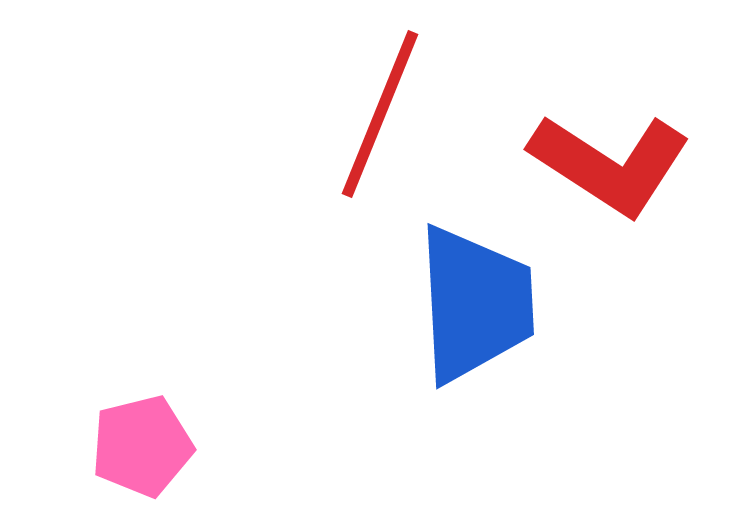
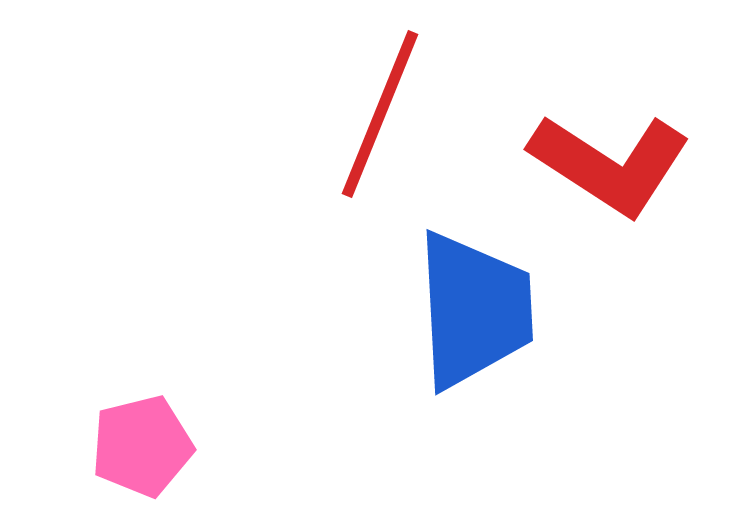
blue trapezoid: moved 1 px left, 6 px down
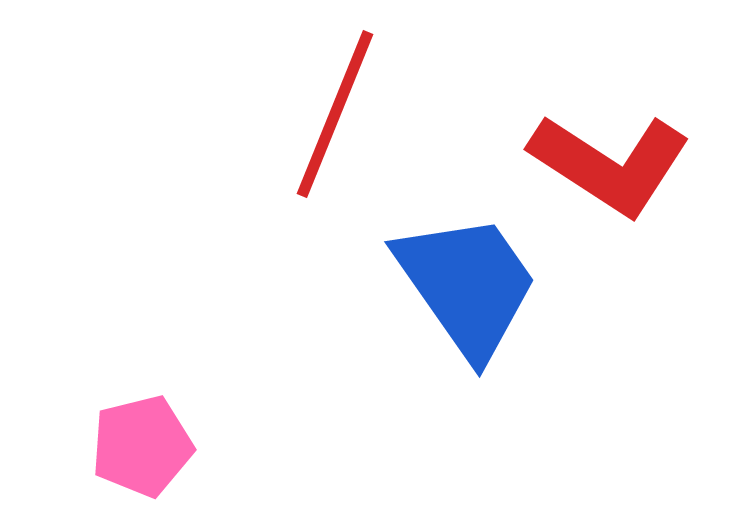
red line: moved 45 px left
blue trapezoid: moved 7 px left, 25 px up; rotated 32 degrees counterclockwise
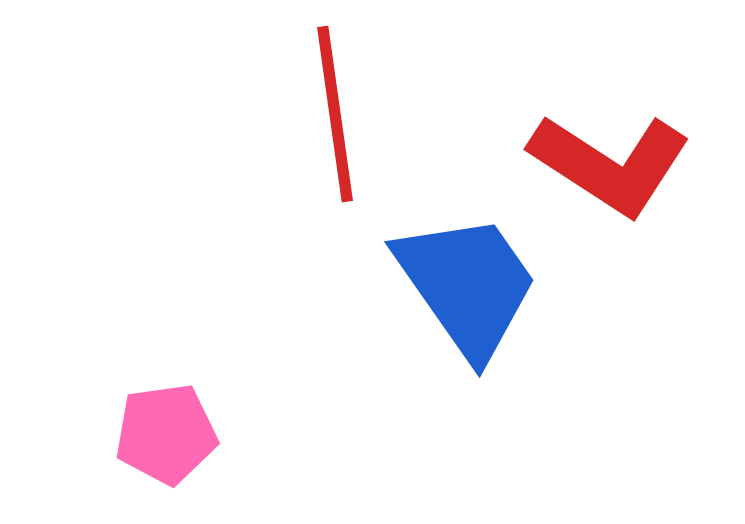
red line: rotated 30 degrees counterclockwise
pink pentagon: moved 24 px right, 12 px up; rotated 6 degrees clockwise
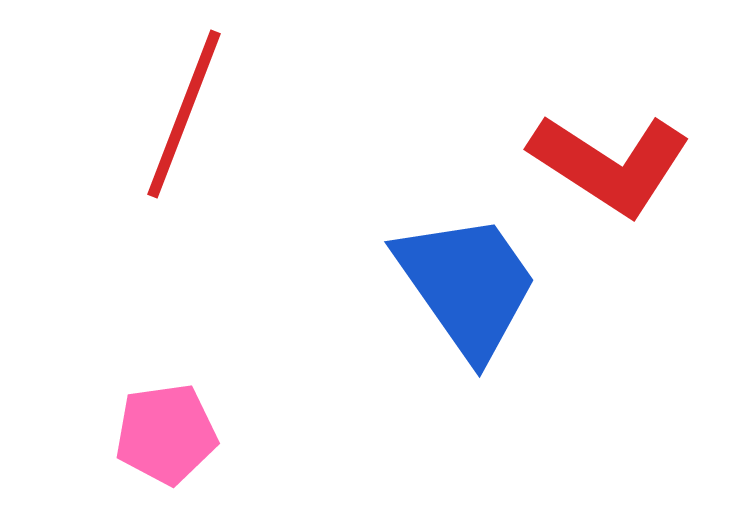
red line: moved 151 px left; rotated 29 degrees clockwise
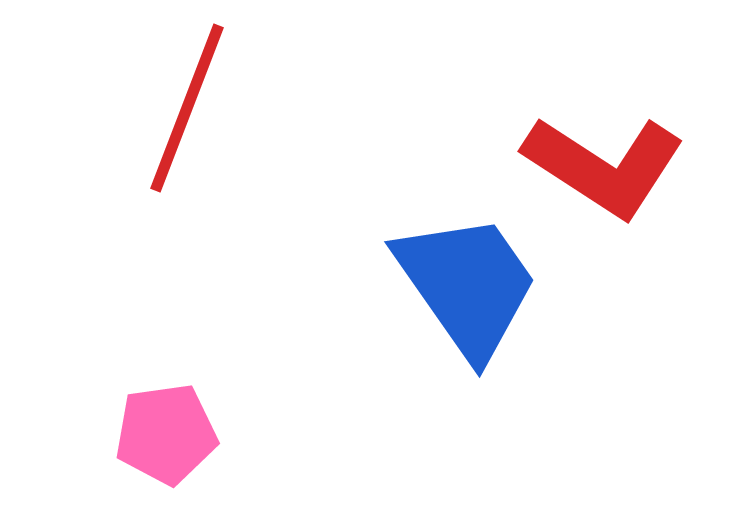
red line: moved 3 px right, 6 px up
red L-shape: moved 6 px left, 2 px down
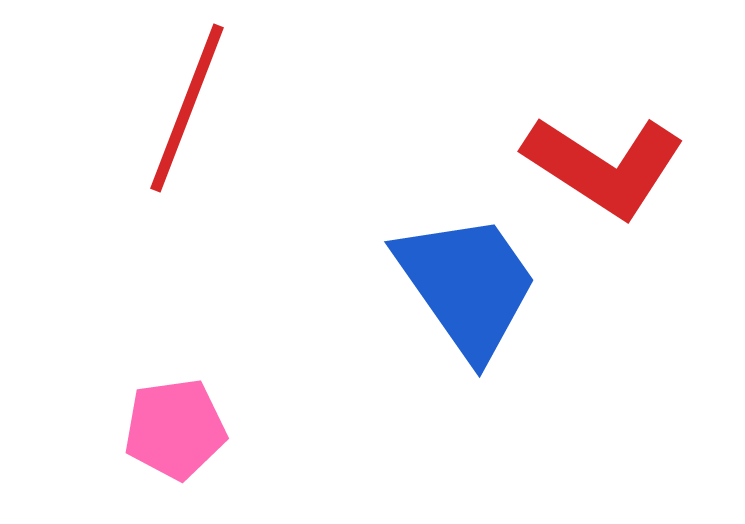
pink pentagon: moved 9 px right, 5 px up
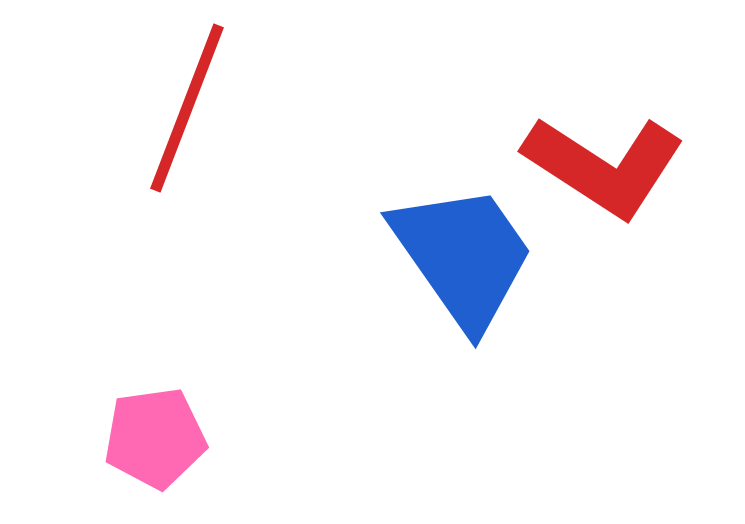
blue trapezoid: moved 4 px left, 29 px up
pink pentagon: moved 20 px left, 9 px down
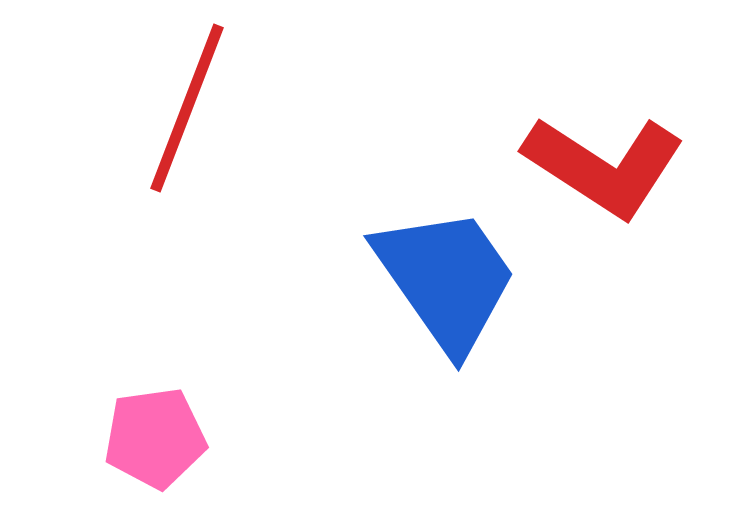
blue trapezoid: moved 17 px left, 23 px down
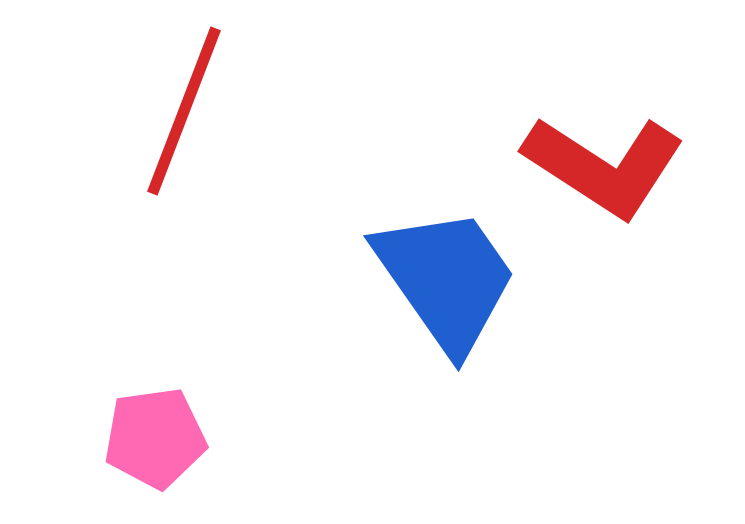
red line: moved 3 px left, 3 px down
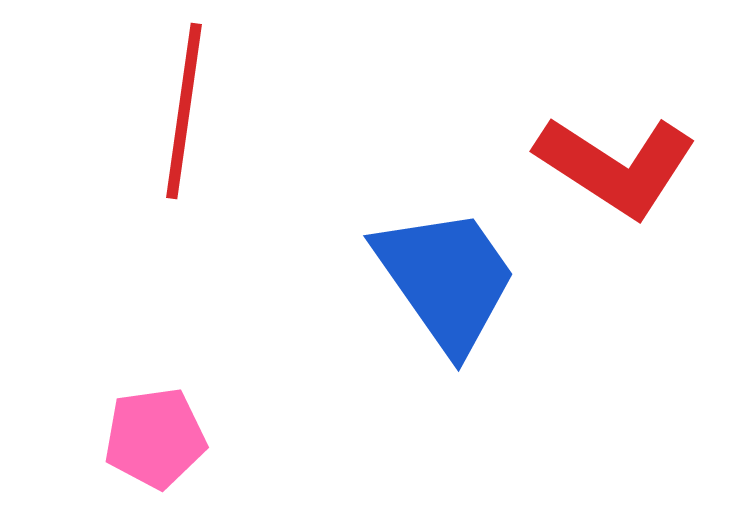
red line: rotated 13 degrees counterclockwise
red L-shape: moved 12 px right
